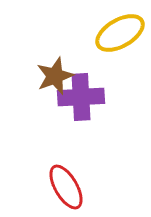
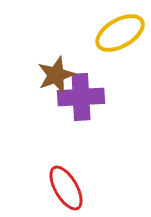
brown star: moved 1 px right, 1 px up
red ellipse: moved 1 px down
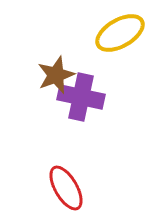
purple cross: rotated 15 degrees clockwise
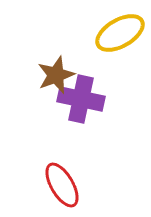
purple cross: moved 2 px down
red ellipse: moved 4 px left, 3 px up
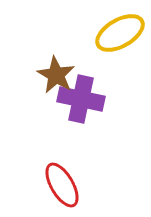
brown star: rotated 21 degrees counterclockwise
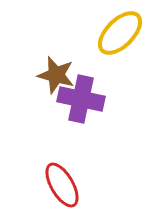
yellow ellipse: rotated 15 degrees counterclockwise
brown star: rotated 15 degrees counterclockwise
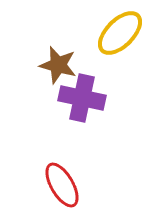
brown star: moved 2 px right, 10 px up
purple cross: moved 1 px right, 1 px up
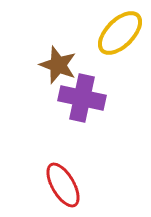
brown star: rotated 6 degrees clockwise
red ellipse: moved 1 px right
